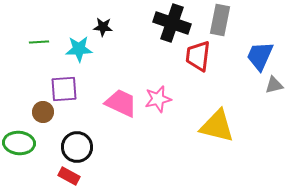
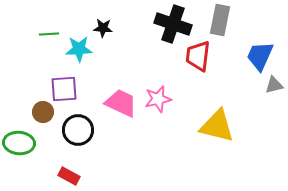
black cross: moved 1 px right, 1 px down
black star: moved 1 px down
green line: moved 10 px right, 8 px up
black circle: moved 1 px right, 17 px up
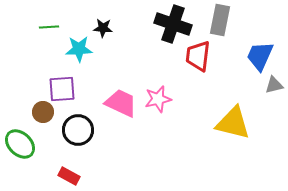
green line: moved 7 px up
purple square: moved 2 px left
yellow triangle: moved 16 px right, 3 px up
green ellipse: moved 1 px right, 1 px down; rotated 40 degrees clockwise
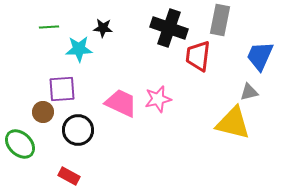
black cross: moved 4 px left, 4 px down
gray triangle: moved 25 px left, 7 px down
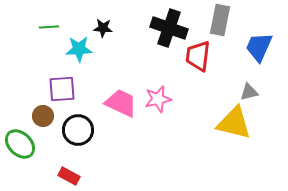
blue trapezoid: moved 1 px left, 9 px up
brown circle: moved 4 px down
yellow triangle: moved 1 px right
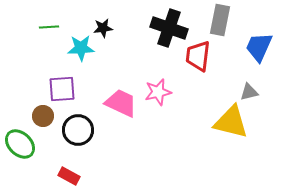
black star: rotated 12 degrees counterclockwise
cyan star: moved 2 px right, 1 px up
pink star: moved 7 px up
yellow triangle: moved 3 px left, 1 px up
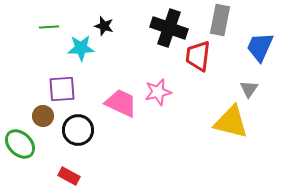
black star: moved 1 px right, 2 px up; rotated 24 degrees clockwise
blue trapezoid: moved 1 px right
gray triangle: moved 3 px up; rotated 42 degrees counterclockwise
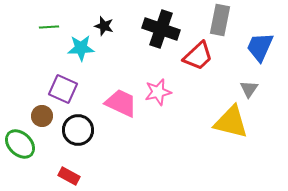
black cross: moved 8 px left, 1 px down
red trapezoid: rotated 140 degrees counterclockwise
purple square: moved 1 px right; rotated 28 degrees clockwise
brown circle: moved 1 px left
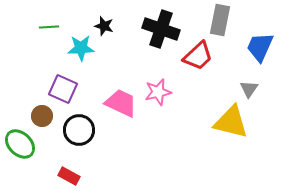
black circle: moved 1 px right
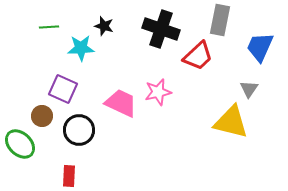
red rectangle: rotated 65 degrees clockwise
